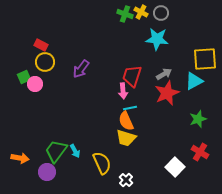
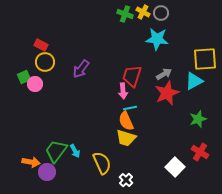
yellow cross: moved 2 px right
orange arrow: moved 11 px right, 4 px down
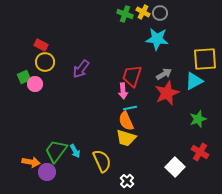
gray circle: moved 1 px left
yellow semicircle: moved 2 px up
white cross: moved 1 px right, 1 px down
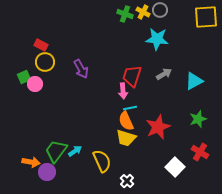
gray circle: moved 3 px up
yellow square: moved 1 px right, 42 px up
purple arrow: rotated 66 degrees counterclockwise
red star: moved 9 px left, 34 px down
cyan arrow: rotated 96 degrees counterclockwise
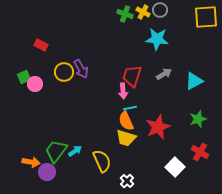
yellow circle: moved 19 px right, 10 px down
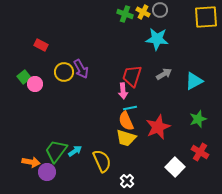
green square: rotated 16 degrees counterclockwise
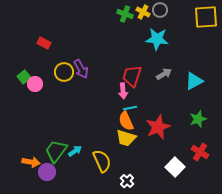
red rectangle: moved 3 px right, 2 px up
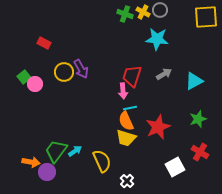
white square: rotated 18 degrees clockwise
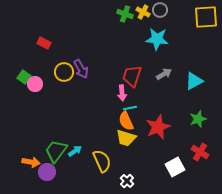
green square: rotated 16 degrees counterclockwise
pink arrow: moved 1 px left, 2 px down
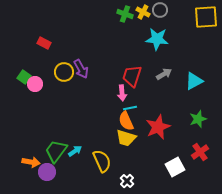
red cross: rotated 24 degrees clockwise
